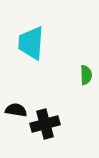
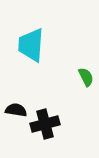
cyan trapezoid: moved 2 px down
green semicircle: moved 2 px down; rotated 24 degrees counterclockwise
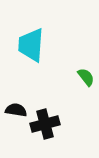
green semicircle: rotated 12 degrees counterclockwise
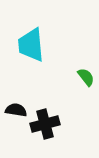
cyan trapezoid: rotated 9 degrees counterclockwise
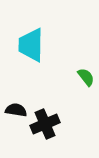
cyan trapezoid: rotated 6 degrees clockwise
black cross: rotated 8 degrees counterclockwise
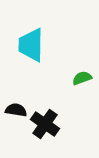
green semicircle: moved 4 px left, 1 px down; rotated 72 degrees counterclockwise
black cross: rotated 32 degrees counterclockwise
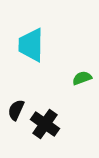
black semicircle: rotated 75 degrees counterclockwise
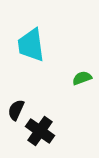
cyan trapezoid: rotated 9 degrees counterclockwise
black cross: moved 5 px left, 7 px down
